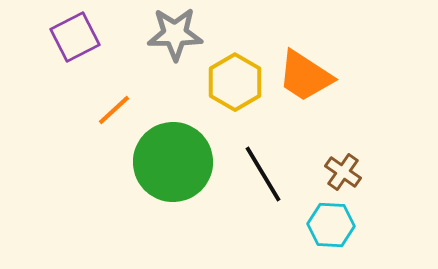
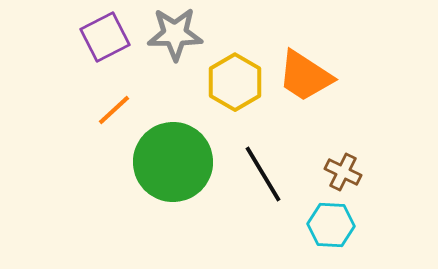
purple square: moved 30 px right
brown cross: rotated 9 degrees counterclockwise
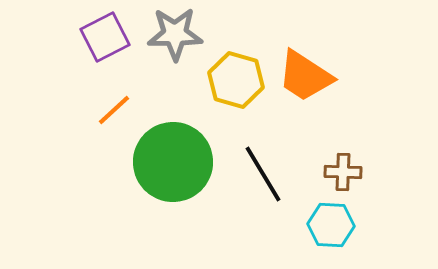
yellow hexagon: moved 1 px right, 2 px up; rotated 14 degrees counterclockwise
brown cross: rotated 24 degrees counterclockwise
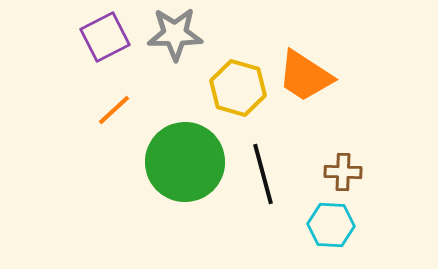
yellow hexagon: moved 2 px right, 8 px down
green circle: moved 12 px right
black line: rotated 16 degrees clockwise
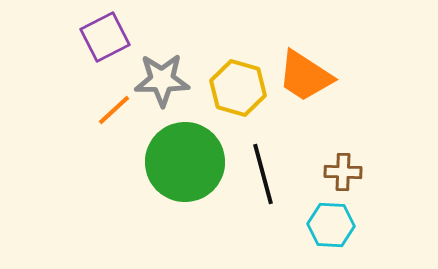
gray star: moved 13 px left, 46 px down
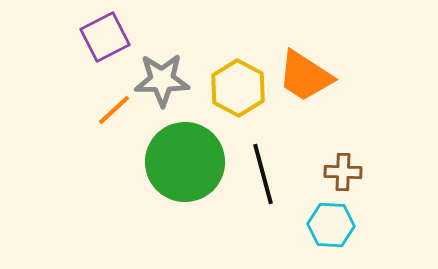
yellow hexagon: rotated 12 degrees clockwise
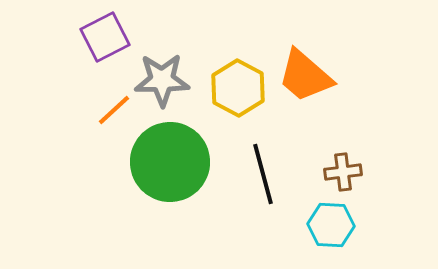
orange trapezoid: rotated 8 degrees clockwise
green circle: moved 15 px left
brown cross: rotated 9 degrees counterclockwise
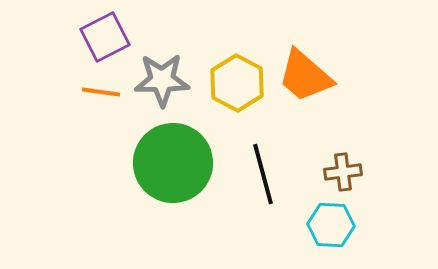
yellow hexagon: moved 1 px left, 5 px up
orange line: moved 13 px left, 18 px up; rotated 51 degrees clockwise
green circle: moved 3 px right, 1 px down
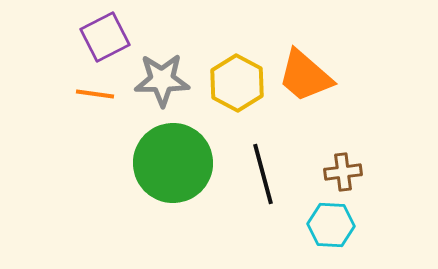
orange line: moved 6 px left, 2 px down
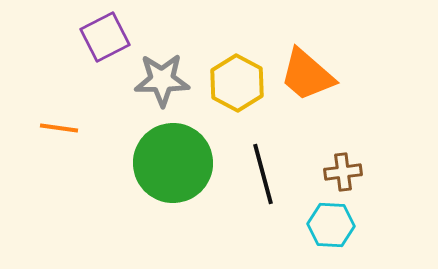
orange trapezoid: moved 2 px right, 1 px up
orange line: moved 36 px left, 34 px down
